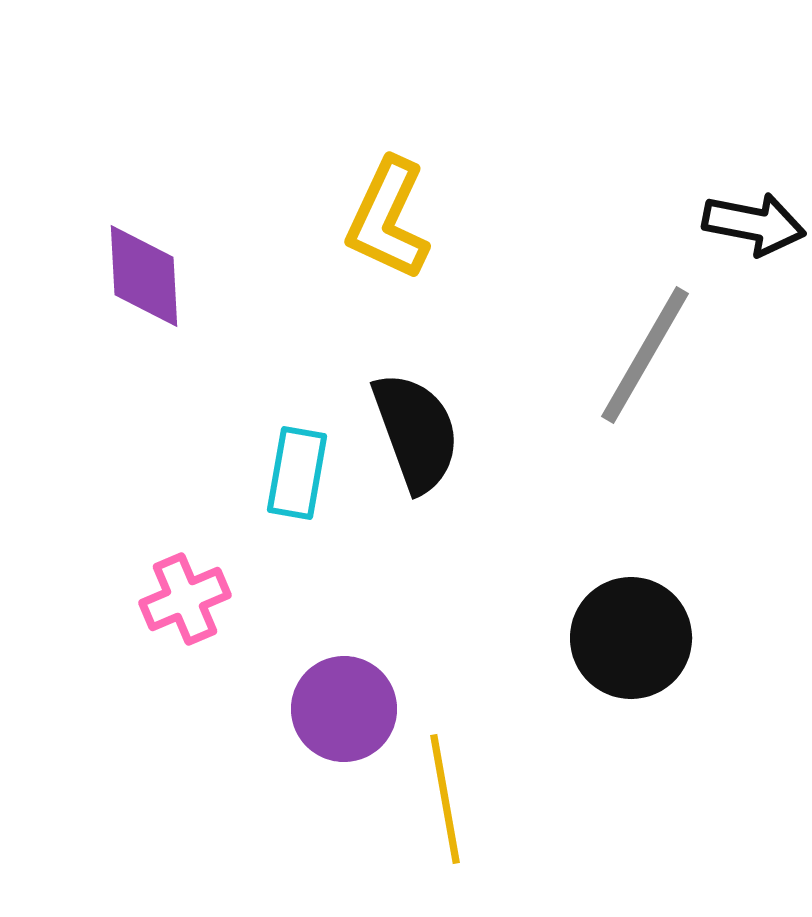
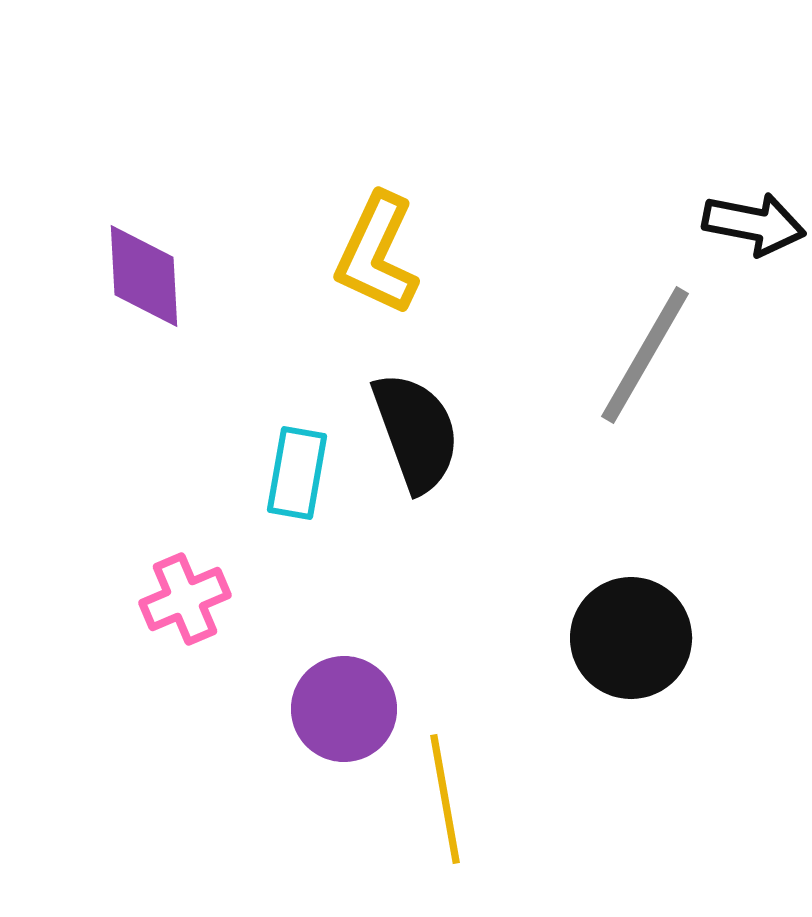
yellow L-shape: moved 11 px left, 35 px down
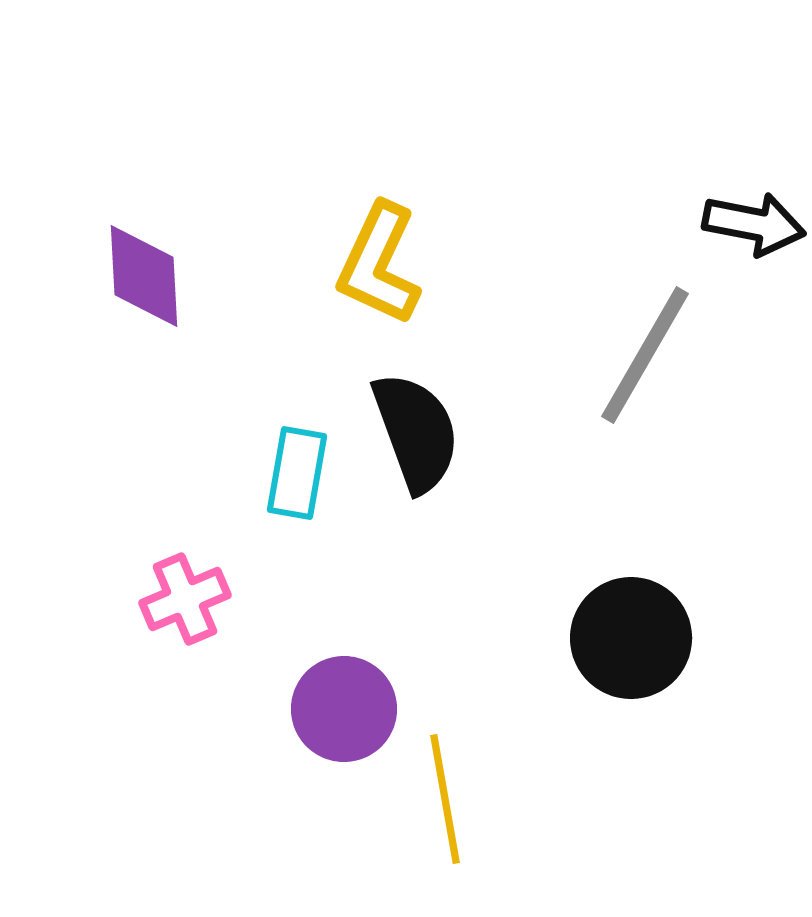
yellow L-shape: moved 2 px right, 10 px down
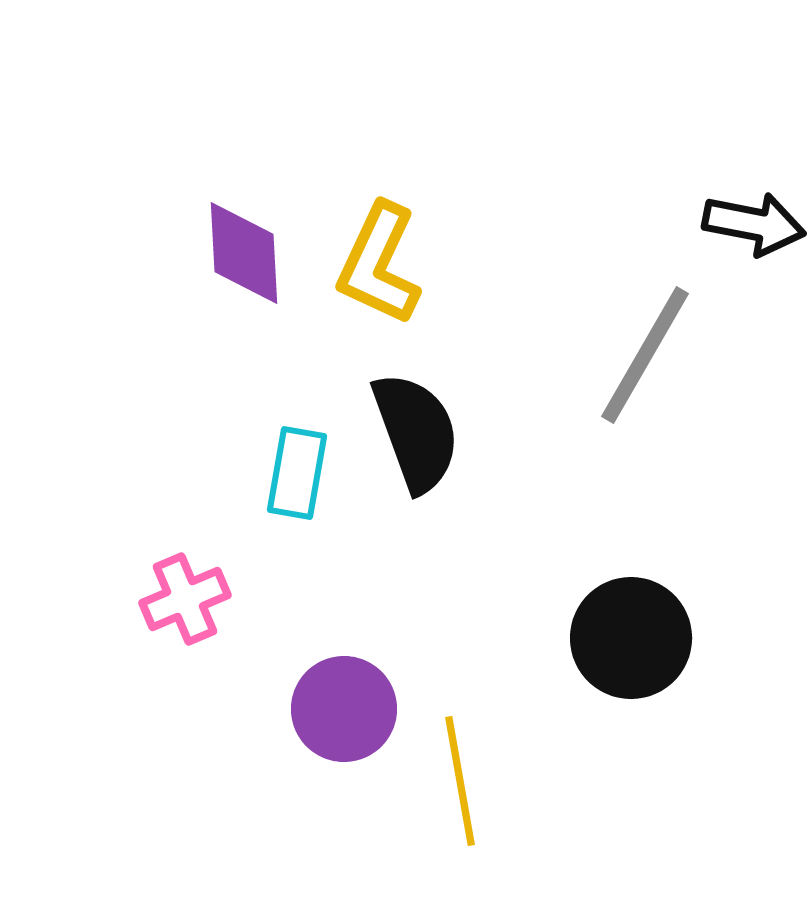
purple diamond: moved 100 px right, 23 px up
yellow line: moved 15 px right, 18 px up
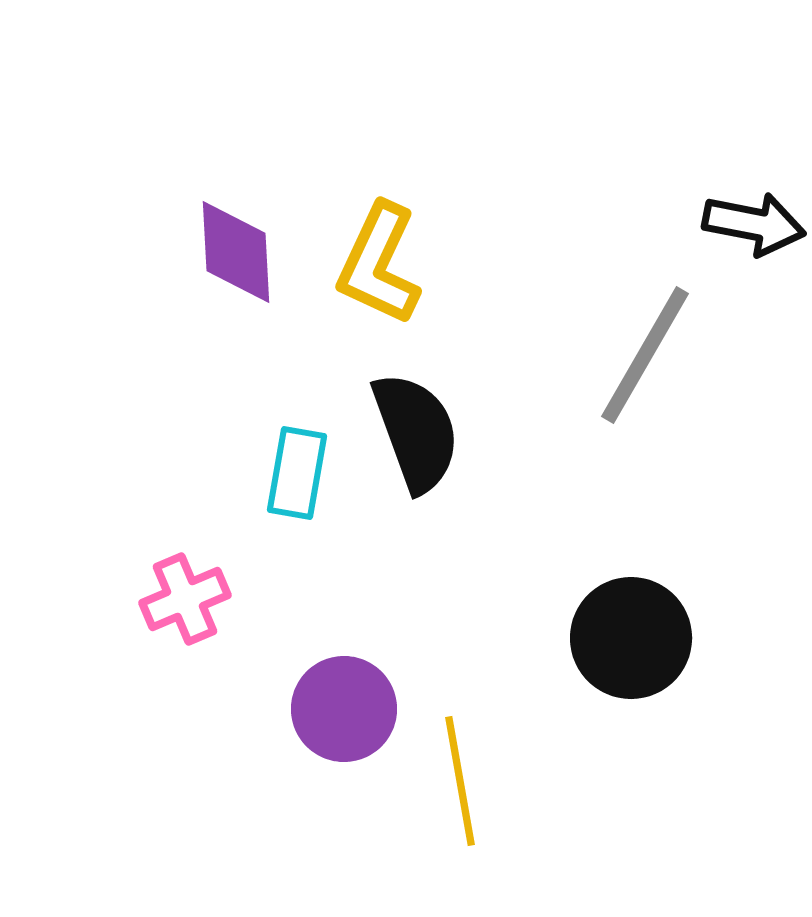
purple diamond: moved 8 px left, 1 px up
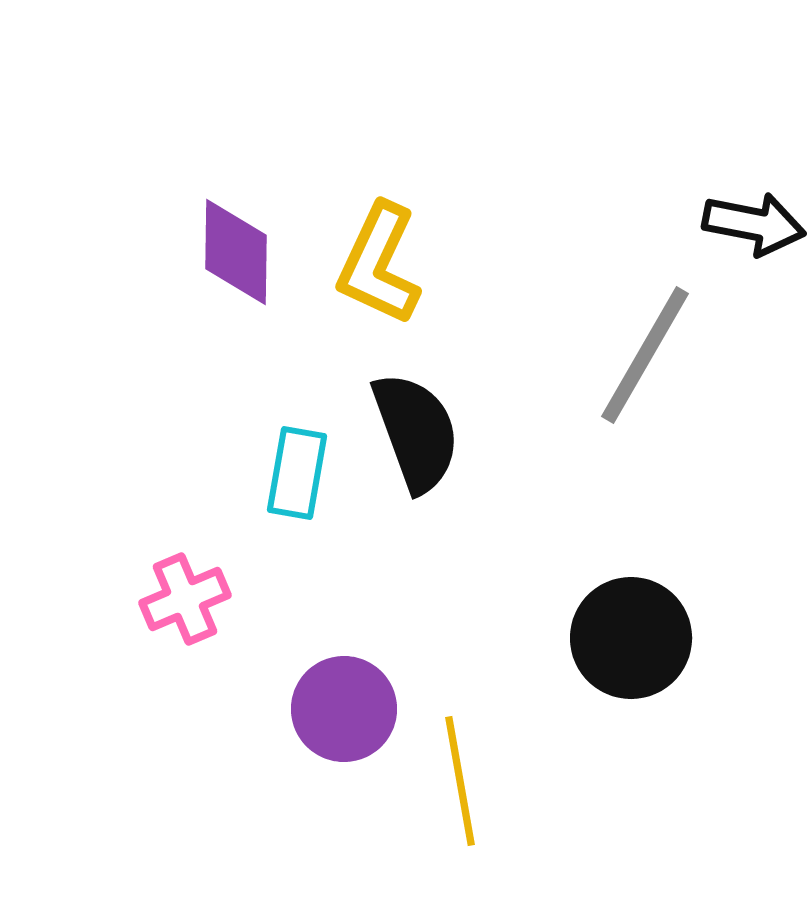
purple diamond: rotated 4 degrees clockwise
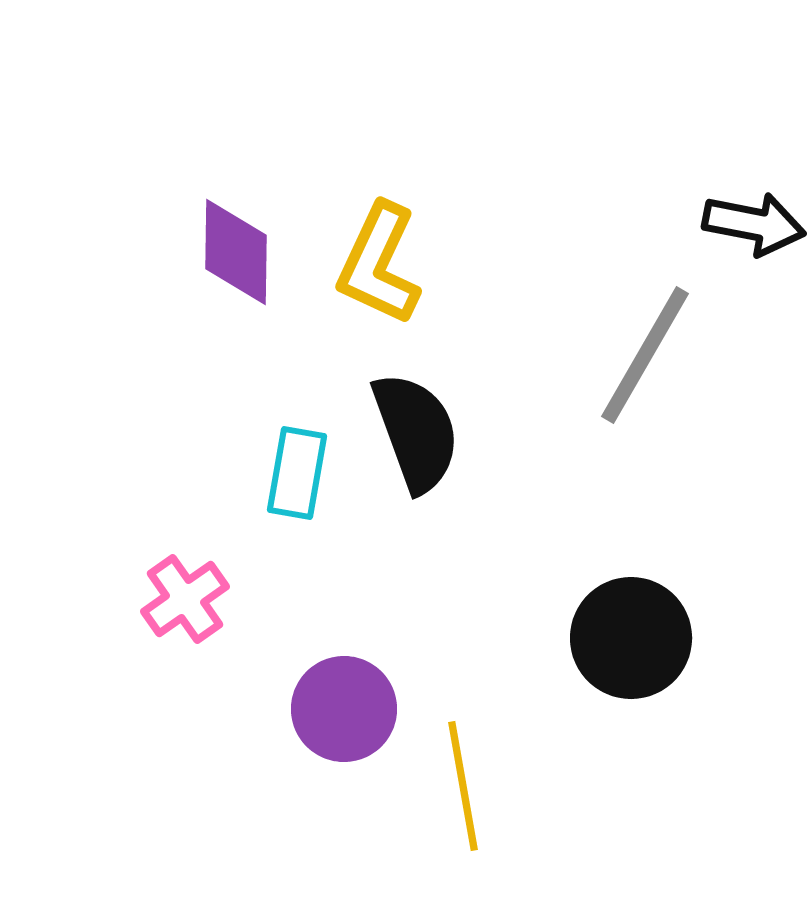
pink cross: rotated 12 degrees counterclockwise
yellow line: moved 3 px right, 5 px down
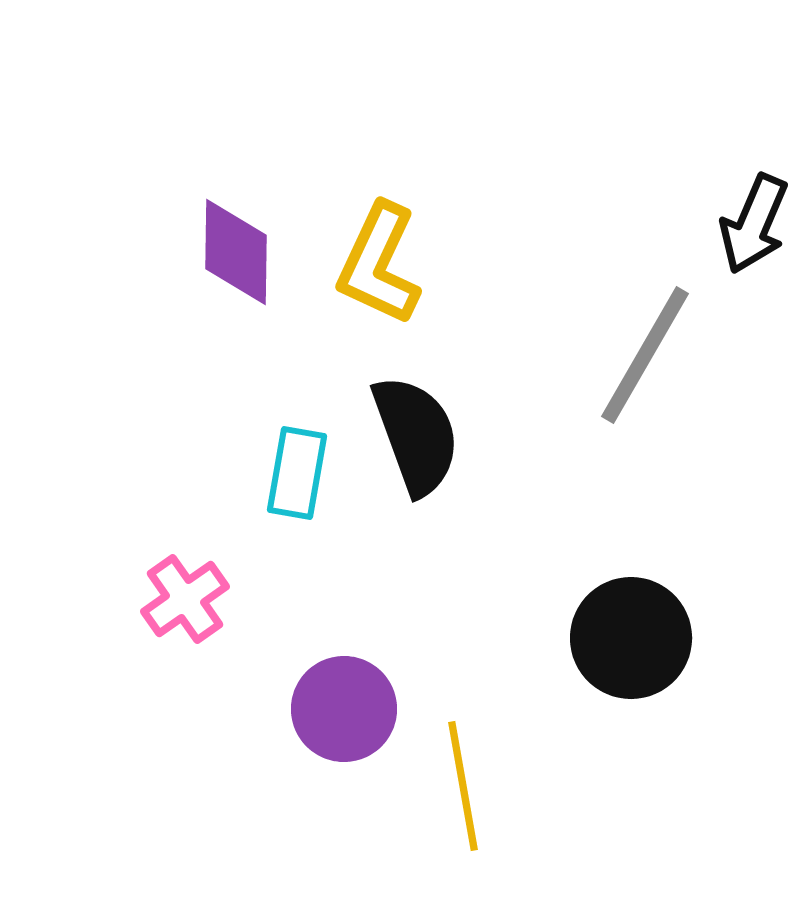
black arrow: rotated 102 degrees clockwise
black semicircle: moved 3 px down
